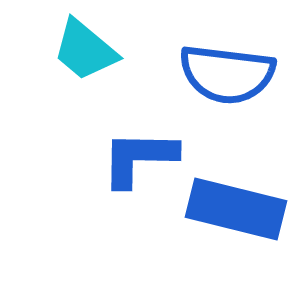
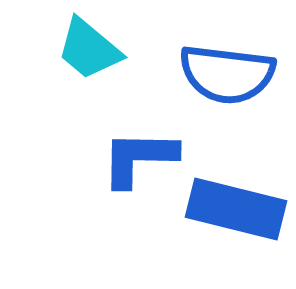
cyan trapezoid: moved 4 px right, 1 px up
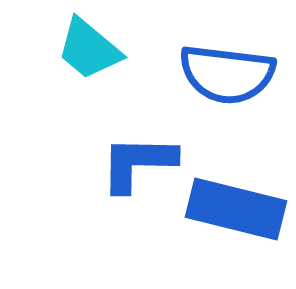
blue L-shape: moved 1 px left, 5 px down
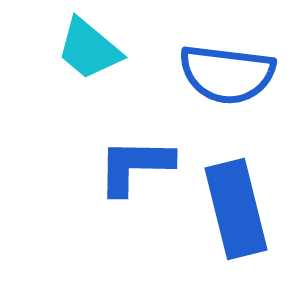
blue L-shape: moved 3 px left, 3 px down
blue rectangle: rotated 62 degrees clockwise
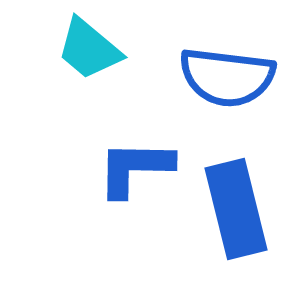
blue semicircle: moved 3 px down
blue L-shape: moved 2 px down
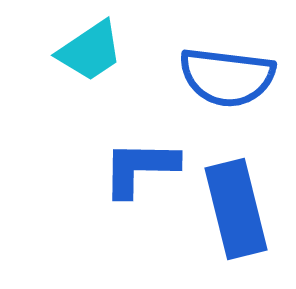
cyan trapezoid: moved 1 px right, 2 px down; rotated 74 degrees counterclockwise
blue L-shape: moved 5 px right
